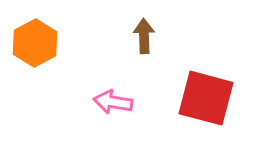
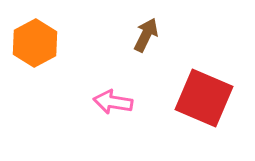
brown arrow: moved 2 px right, 1 px up; rotated 28 degrees clockwise
red square: moved 2 px left; rotated 8 degrees clockwise
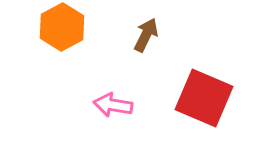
orange hexagon: moved 27 px right, 16 px up
pink arrow: moved 3 px down
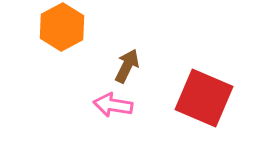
brown arrow: moved 19 px left, 31 px down
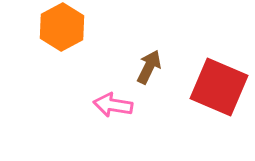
brown arrow: moved 22 px right, 1 px down
red square: moved 15 px right, 11 px up
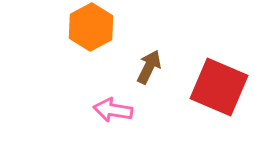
orange hexagon: moved 29 px right
pink arrow: moved 5 px down
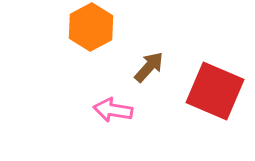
brown arrow: rotated 16 degrees clockwise
red square: moved 4 px left, 4 px down
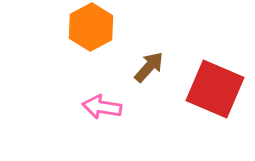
red square: moved 2 px up
pink arrow: moved 11 px left, 3 px up
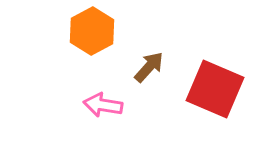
orange hexagon: moved 1 px right, 4 px down
pink arrow: moved 1 px right, 2 px up
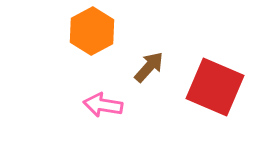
red square: moved 2 px up
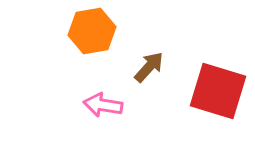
orange hexagon: rotated 18 degrees clockwise
red square: moved 3 px right, 4 px down; rotated 6 degrees counterclockwise
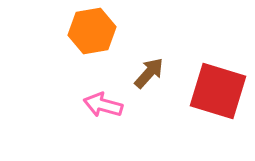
brown arrow: moved 6 px down
pink arrow: rotated 6 degrees clockwise
